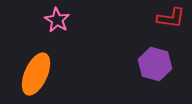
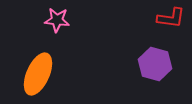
pink star: rotated 25 degrees counterclockwise
orange ellipse: moved 2 px right
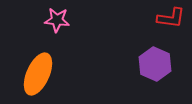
purple hexagon: rotated 8 degrees clockwise
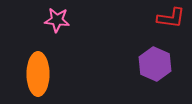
orange ellipse: rotated 24 degrees counterclockwise
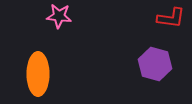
pink star: moved 2 px right, 4 px up
purple hexagon: rotated 8 degrees counterclockwise
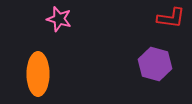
pink star: moved 3 px down; rotated 10 degrees clockwise
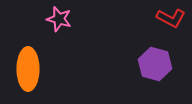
red L-shape: rotated 20 degrees clockwise
orange ellipse: moved 10 px left, 5 px up
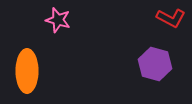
pink star: moved 1 px left, 1 px down
orange ellipse: moved 1 px left, 2 px down
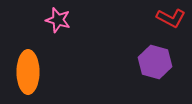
purple hexagon: moved 2 px up
orange ellipse: moved 1 px right, 1 px down
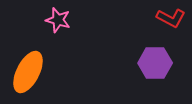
purple hexagon: moved 1 px down; rotated 16 degrees counterclockwise
orange ellipse: rotated 27 degrees clockwise
